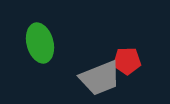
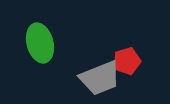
red pentagon: rotated 16 degrees counterclockwise
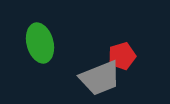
red pentagon: moved 5 px left, 5 px up
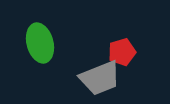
red pentagon: moved 4 px up
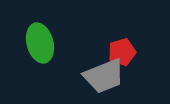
gray trapezoid: moved 4 px right, 2 px up
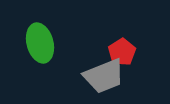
red pentagon: rotated 16 degrees counterclockwise
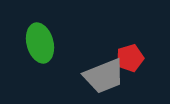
red pentagon: moved 8 px right, 6 px down; rotated 16 degrees clockwise
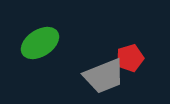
green ellipse: rotated 72 degrees clockwise
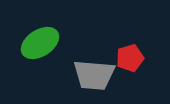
gray trapezoid: moved 10 px left, 1 px up; rotated 27 degrees clockwise
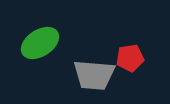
red pentagon: rotated 8 degrees clockwise
